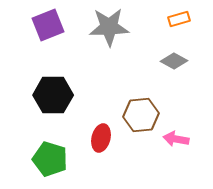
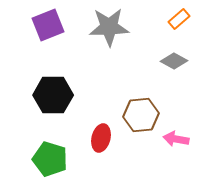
orange rectangle: rotated 25 degrees counterclockwise
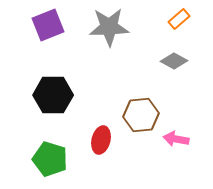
red ellipse: moved 2 px down
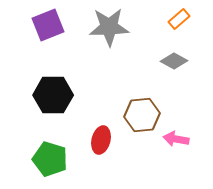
brown hexagon: moved 1 px right
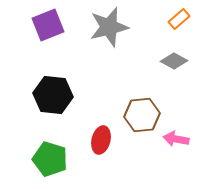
gray star: rotated 12 degrees counterclockwise
black hexagon: rotated 6 degrees clockwise
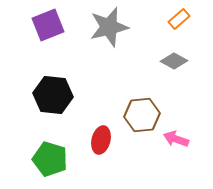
pink arrow: rotated 10 degrees clockwise
